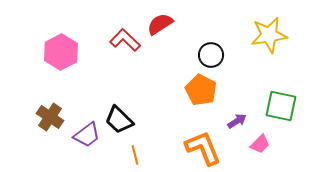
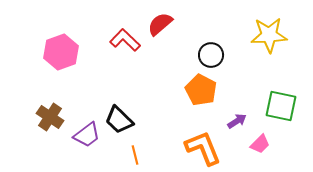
red semicircle: rotated 8 degrees counterclockwise
yellow star: rotated 6 degrees clockwise
pink hexagon: rotated 8 degrees clockwise
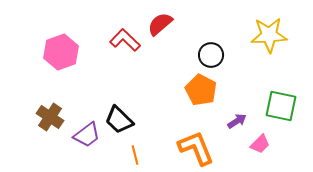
orange L-shape: moved 7 px left
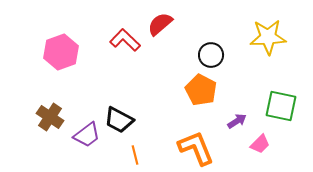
yellow star: moved 1 px left, 2 px down
black trapezoid: rotated 16 degrees counterclockwise
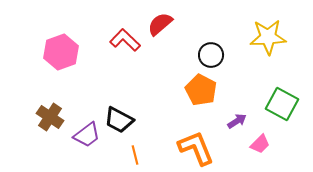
green square: moved 1 px right, 2 px up; rotated 16 degrees clockwise
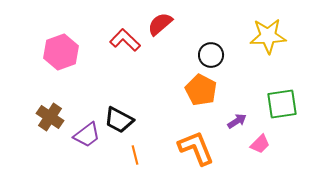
yellow star: moved 1 px up
green square: rotated 36 degrees counterclockwise
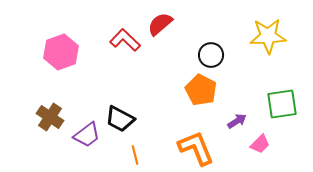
black trapezoid: moved 1 px right, 1 px up
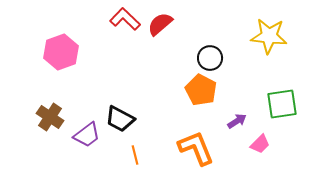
yellow star: moved 1 px right; rotated 9 degrees clockwise
red L-shape: moved 21 px up
black circle: moved 1 px left, 3 px down
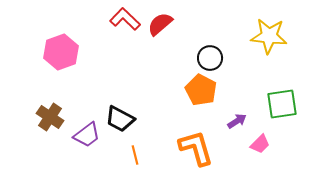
orange L-shape: rotated 6 degrees clockwise
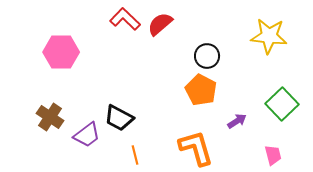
pink hexagon: rotated 20 degrees clockwise
black circle: moved 3 px left, 2 px up
green square: rotated 36 degrees counterclockwise
black trapezoid: moved 1 px left, 1 px up
pink trapezoid: moved 13 px right, 11 px down; rotated 60 degrees counterclockwise
